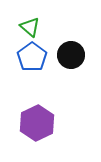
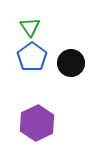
green triangle: rotated 15 degrees clockwise
black circle: moved 8 px down
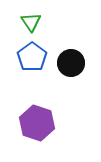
green triangle: moved 1 px right, 5 px up
purple hexagon: rotated 16 degrees counterclockwise
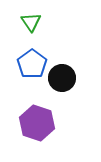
blue pentagon: moved 7 px down
black circle: moved 9 px left, 15 px down
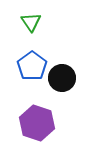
blue pentagon: moved 2 px down
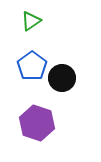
green triangle: moved 1 px up; rotated 30 degrees clockwise
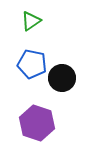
blue pentagon: moved 2 px up; rotated 24 degrees counterclockwise
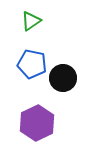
black circle: moved 1 px right
purple hexagon: rotated 16 degrees clockwise
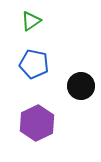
blue pentagon: moved 2 px right
black circle: moved 18 px right, 8 px down
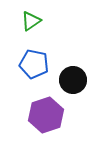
black circle: moved 8 px left, 6 px up
purple hexagon: moved 9 px right, 8 px up; rotated 8 degrees clockwise
